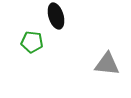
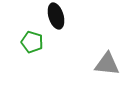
green pentagon: rotated 10 degrees clockwise
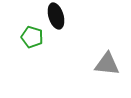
green pentagon: moved 5 px up
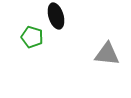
gray triangle: moved 10 px up
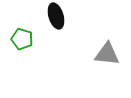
green pentagon: moved 10 px left, 2 px down
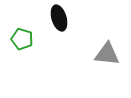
black ellipse: moved 3 px right, 2 px down
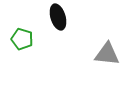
black ellipse: moved 1 px left, 1 px up
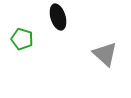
gray triangle: moved 2 px left; rotated 36 degrees clockwise
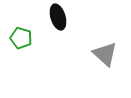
green pentagon: moved 1 px left, 1 px up
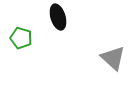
gray triangle: moved 8 px right, 4 px down
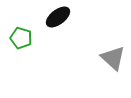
black ellipse: rotated 70 degrees clockwise
